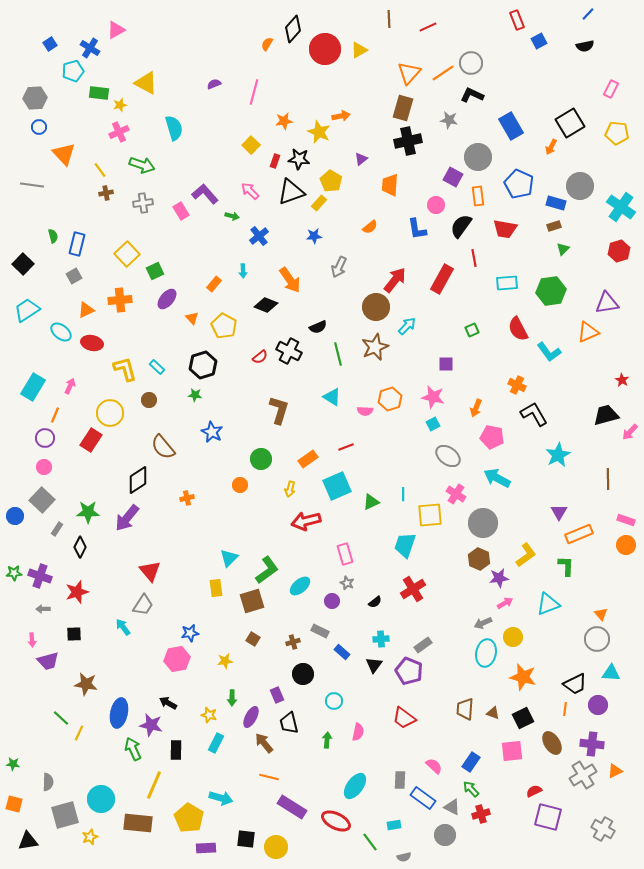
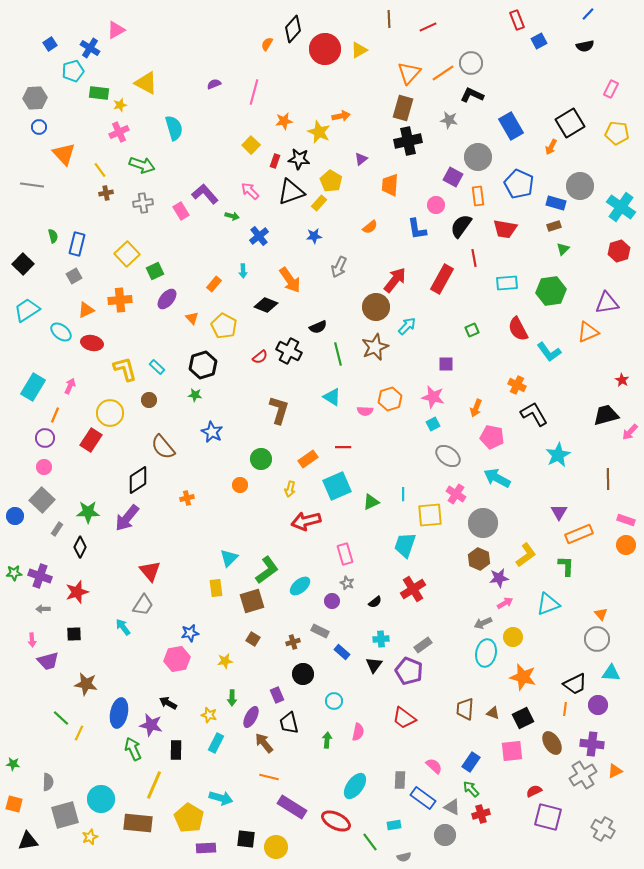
red line at (346, 447): moved 3 px left; rotated 21 degrees clockwise
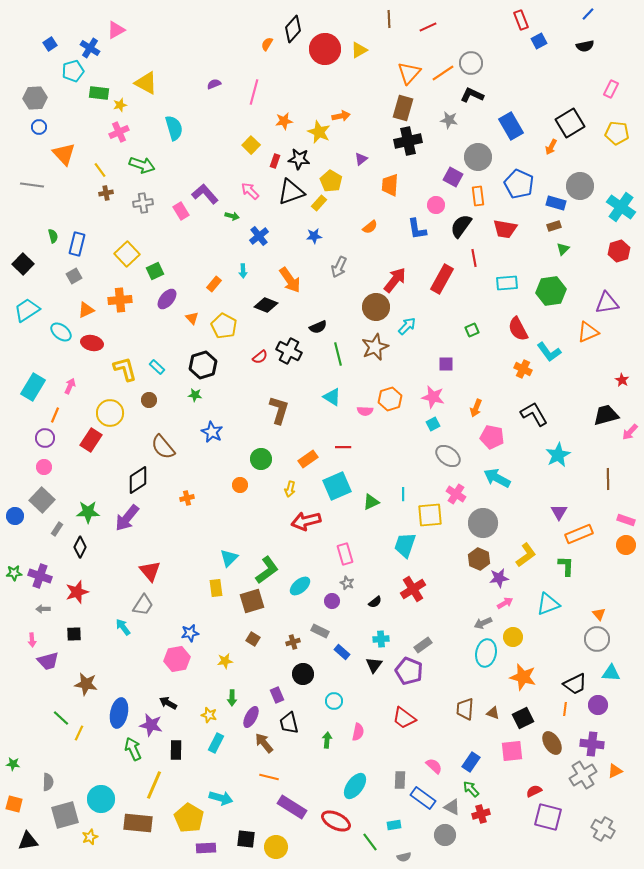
red rectangle at (517, 20): moved 4 px right
orange cross at (517, 385): moved 6 px right, 16 px up
orange triangle at (601, 614): moved 2 px left
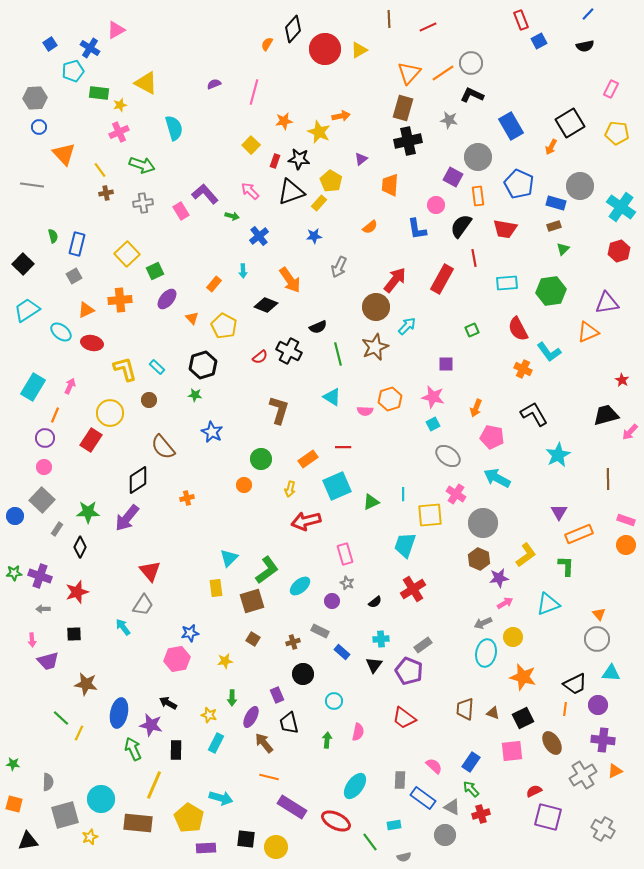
orange circle at (240, 485): moved 4 px right
purple cross at (592, 744): moved 11 px right, 4 px up
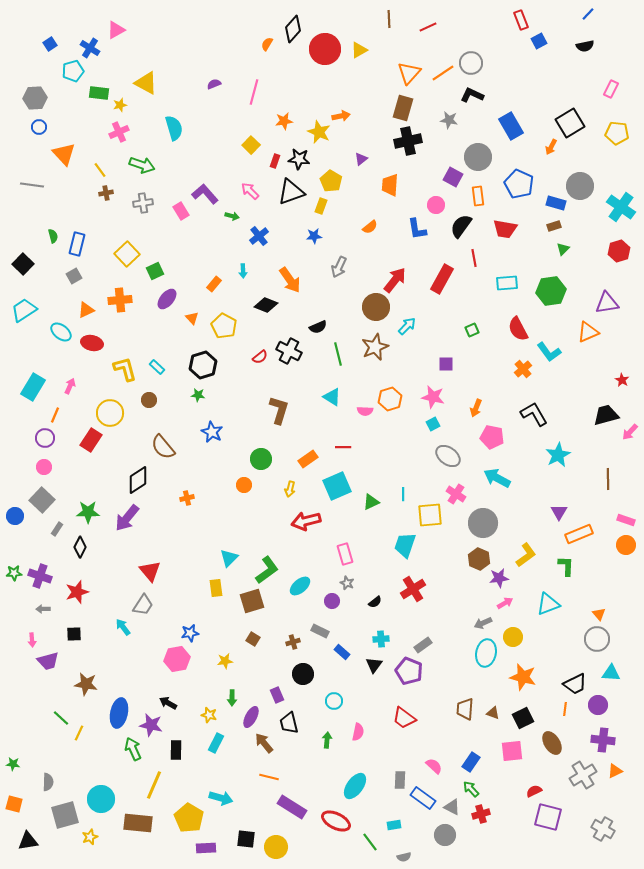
yellow rectangle at (319, 203): moved 2 px right, 3 px down; rotated 21 degrees counterclockwise
cyan trapezoid at (27, 310): moved 3 px left
orange cross at (523, 369): rotated 24 degrees clockwise
green star at (195, 395): moved 3 px right
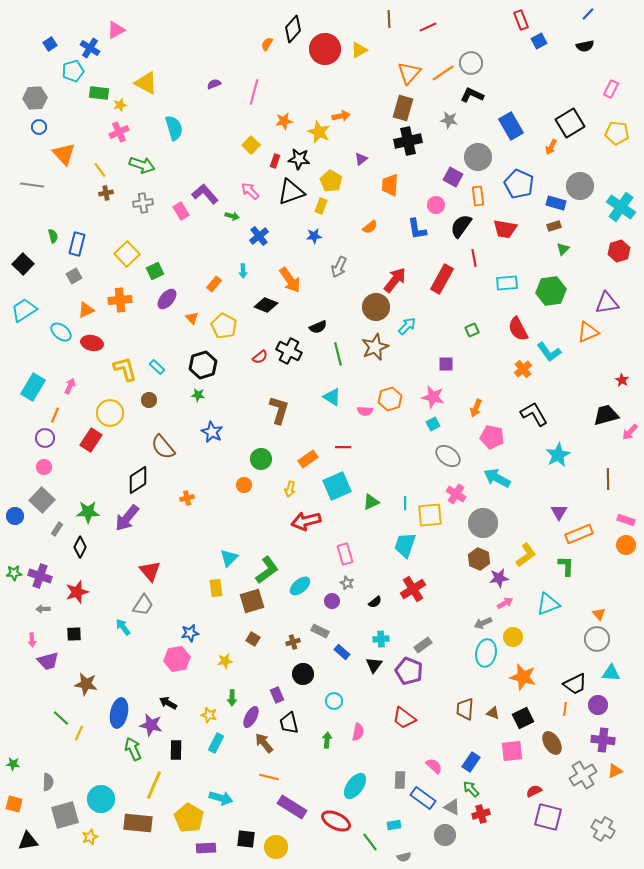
cyan line at (403, 494): moved 2 px right, 9 px down
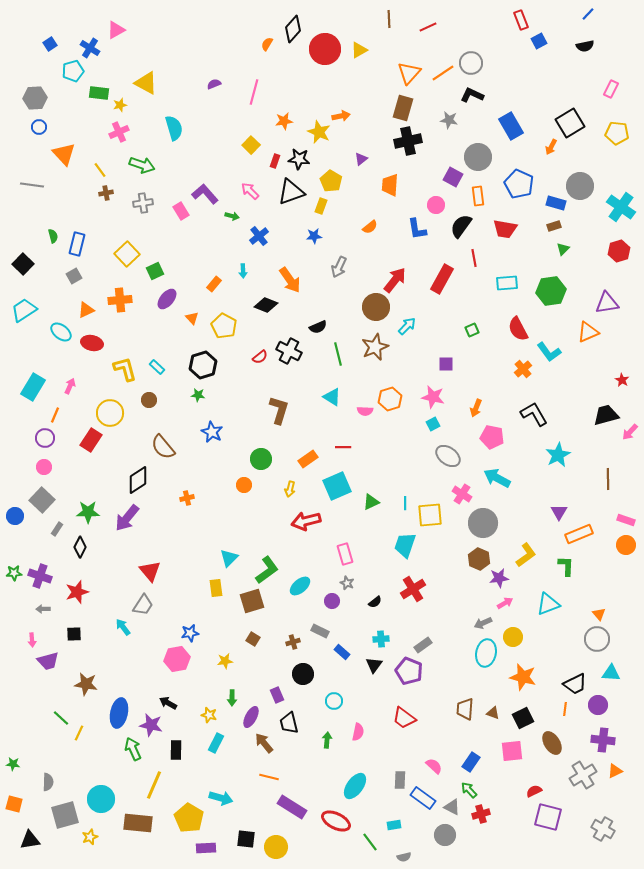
pink cross at (456, 494): moved 6 px right
green arrow at (471, 789): moved 2 px left, 1 px down
black triangle at (28, 841): moved 2 px right, 1 px up
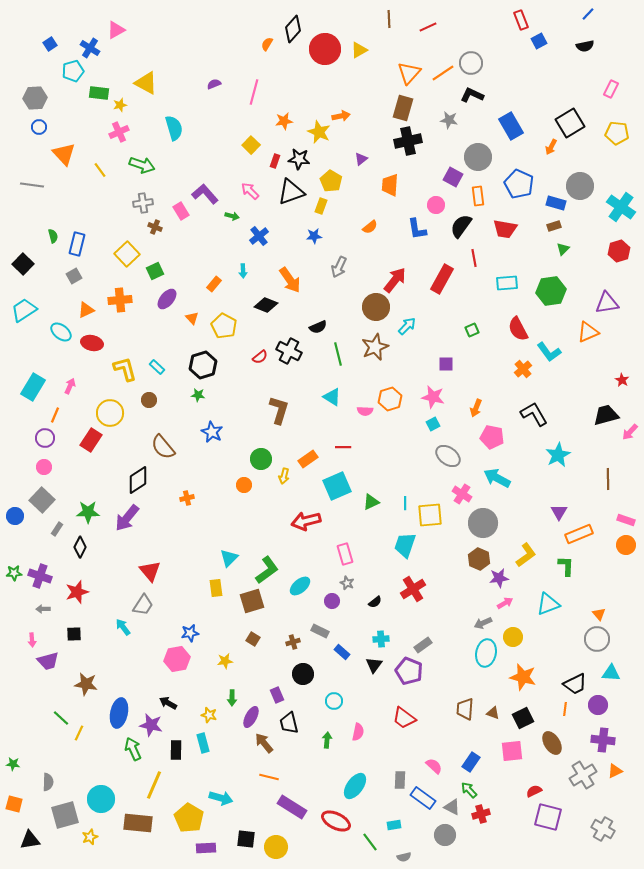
brown cross at (106, 193): moved 49 px right, 34 px down; rotated 32 degrees clockwise
yellow arrow at (290, 489): moved 6 px left, 13 px up
cyan rectangle at (216, 743): moved 13 px left; rotated 42 degrees counterclockwise
